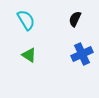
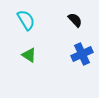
black semicircle: moved 1 px down; rotated 112 degrees clockwise
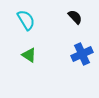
black semicircle: moved 3 px up
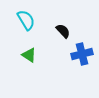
black semicircle: moved 12 px left, 14 px down
blue cross: rotated 10 degrees clockwise
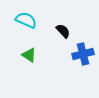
cyan semicircle: rotated 35 degrees counterclockwise
blue cross: moved 1 px right
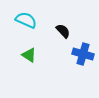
blue cross: rotated 30 degrees clockwise
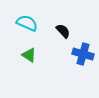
cyan semicircle: moved 1 px right, 3 px down
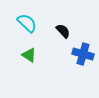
cyan semicircle: rotated 20 degrees clockwise
